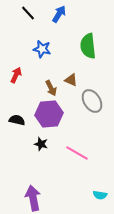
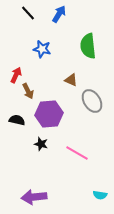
brown arrow: moved 23 px left, 3 px down
purple arrow: moved 1 px right, 1 px up; rotated 85 degrees counterclockwise
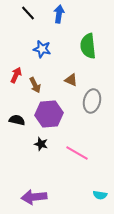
blue arrow: rotated 24 degrees counterclockwise
brown arrow: moved 7 px right, 6 px up
gray ellipse: rotated 45 degrees clockwise
